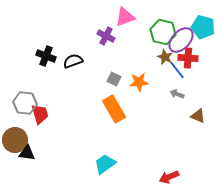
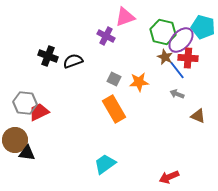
black cross: moved 2 px right
red trapezoid: moved 1 px left, 2 px up; rotated 100 degrees counterclockwise
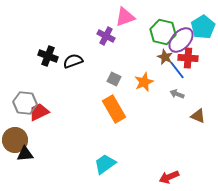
cyan pentagon: rotated 25 degrees clockwise
orange star: moved 5 px right; rotated 18 degrees counterclockwise
black triangle: moved 2 px left, 1 px down; rotated 12 degrees counterclockwise
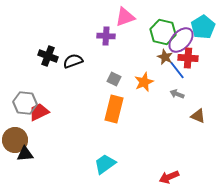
purple cross: rotated 24 degrees counterclockwise
orange rectangle: rotated 44 degrees clockwise
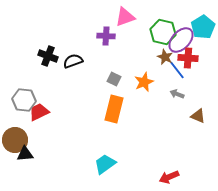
gray hexagon: moved 1 px left, 3 px up
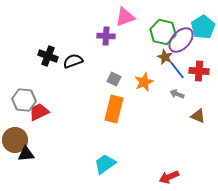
red cross: moved 11 px right, 13 px down
black triangle: moved 1 px right
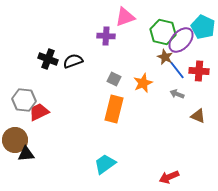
cyan pentagon: rotated 15 degrees counterclockwise
black cross: moved 3 px down
orange star: moved 1 px left, 1 px down
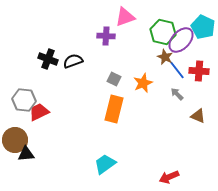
gray arrow: rotated 24 degrees clockwise
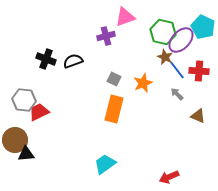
purple cross: rotated 18 degrees counterclockwise
black cross: moved 2 px left
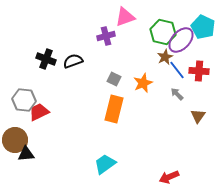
brown star: rotated 21 degrees clockwise
brown triangle: rotated 42 degrees clockwise
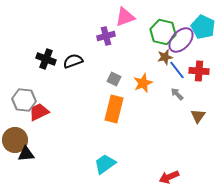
brown star: rotated 14 degrees clockwise
